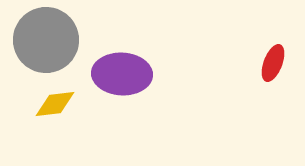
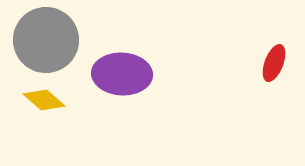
red ellipse: moved 1 px right
yellow diamond: moved 11 px left, 4 px up; rotated 48 degrees clockwise
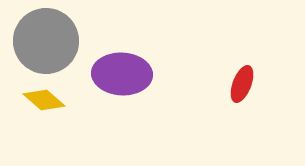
gray circle: moved 1 px down
red ellipse: moved 32 px left, 21 px down
